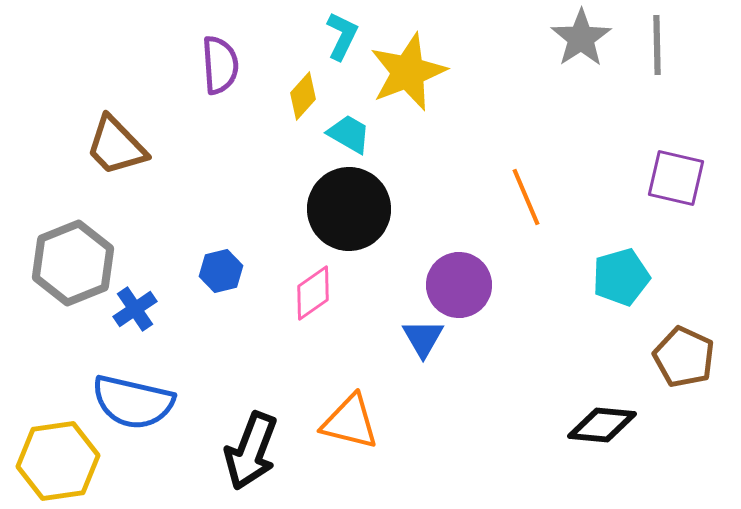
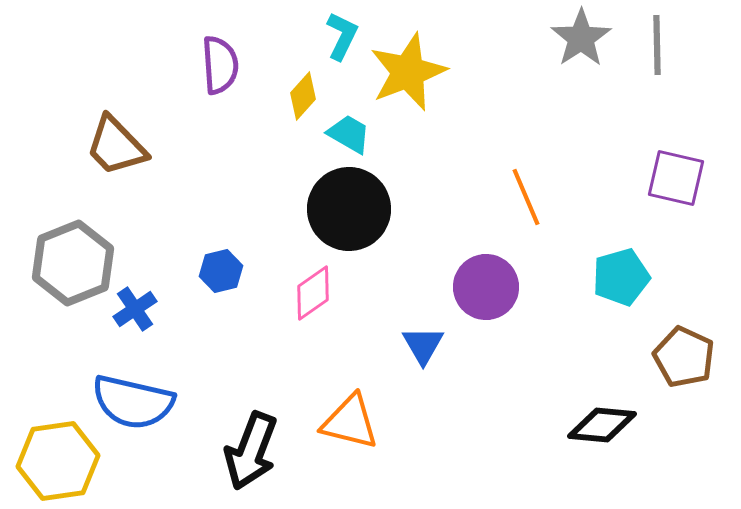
purple circle: moved 27 px right, 2 px down
blue triangle: moved 7 px down
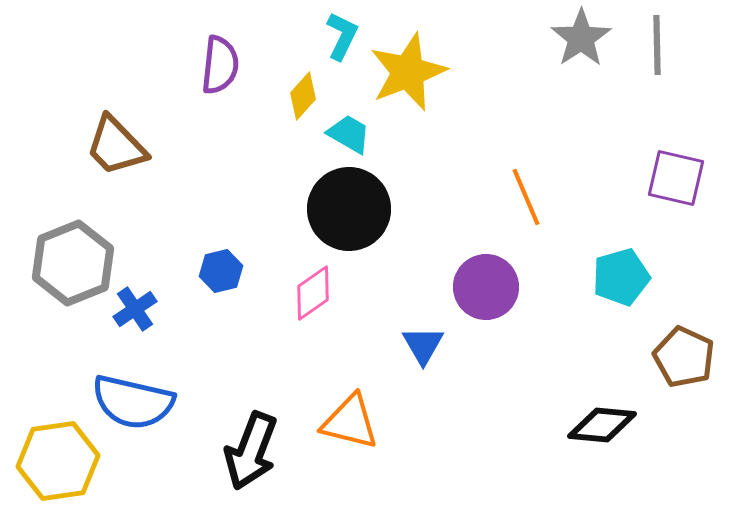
purple semicircle: rotated 10 degrees clockwise
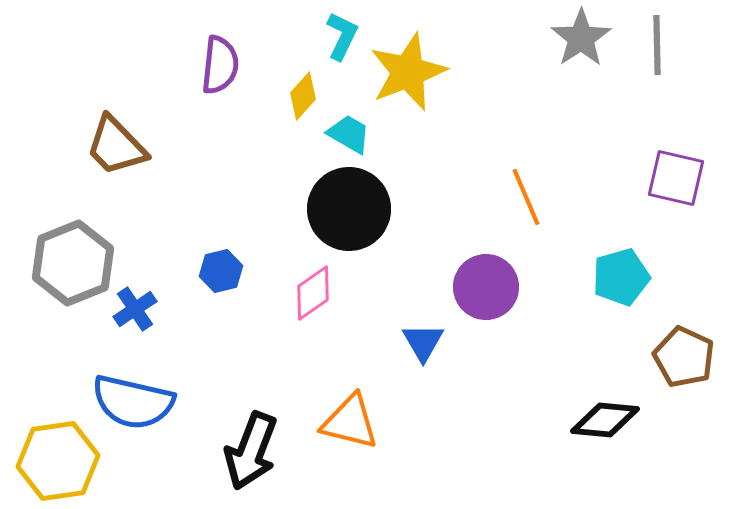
blue triangle: moved 3 px up
black diamond: moved 3 px right, 5 px up
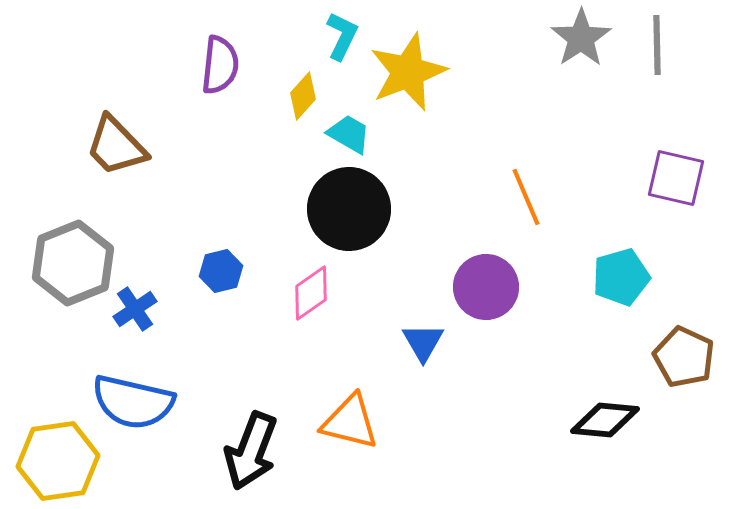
pink diamond: moved 2 px left
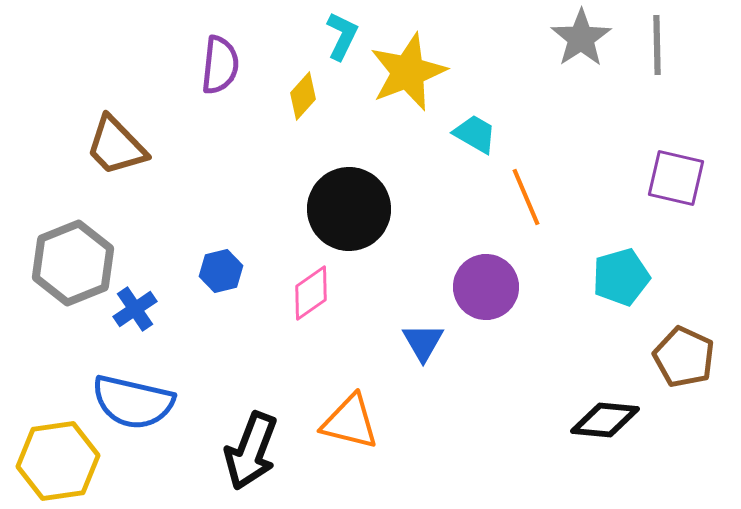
cyan trapezoid: moved 126 px right
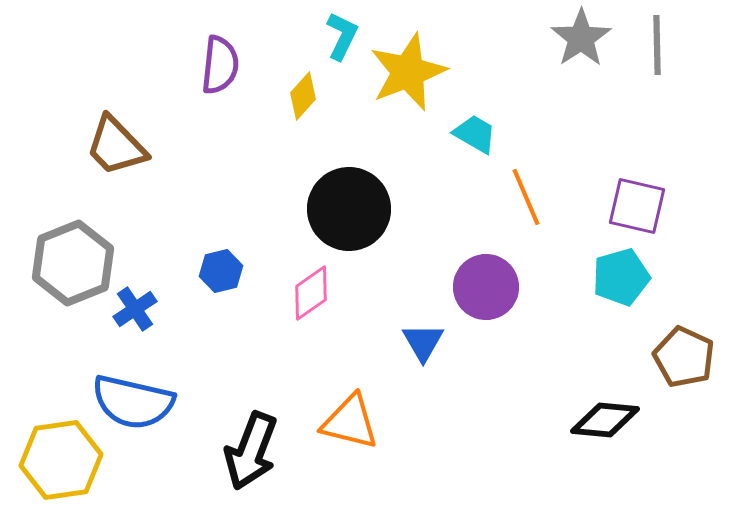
purple square: moved 39 px left, 28 px down
yellow hexagon: moved 3 px right, 1 px up
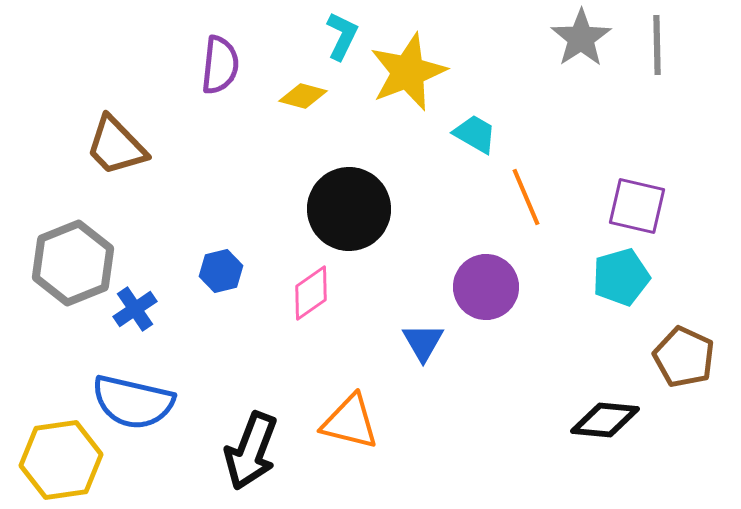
yellow diamond: rotated 63 degrees clockwise
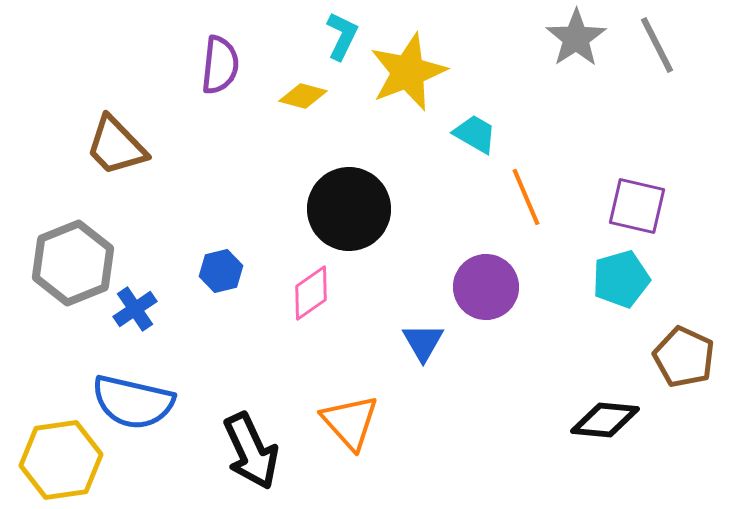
gray star: moved 5 px left
gray line: rotated 26 degrees counterclockwise
cyan pentagon: moved 2 px down
orange triangle: rotated 34 degrees clockwise
black arrow: rotated 46 degrees counterclockwise
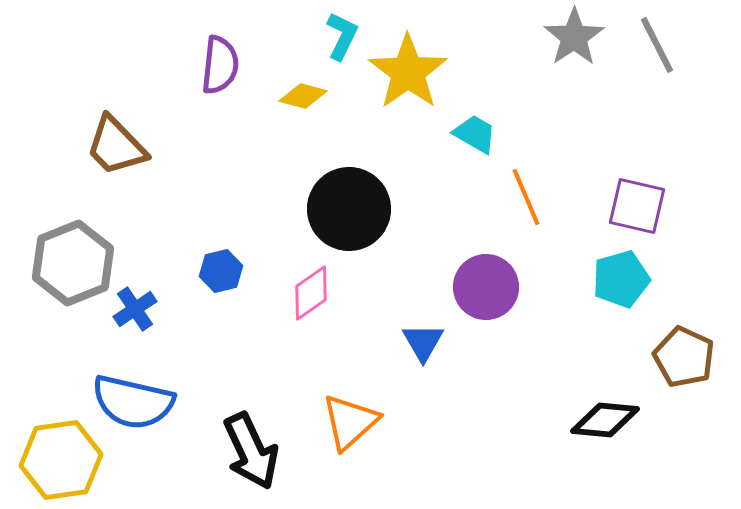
gray star: moved 2 px left, 1 px up
yellow star: rotated 14 degrees counterclockwise
orange triangle: rotated 30 degrees clockwise
